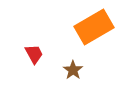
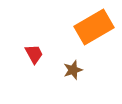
brown star: rotated 18 degrees clockwise
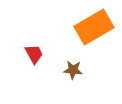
brown star: rotated 24 degrees clockwise
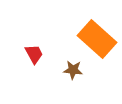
orange rectangle: moved 3 px right, 12 px down; rotated 72 degrees clockwise
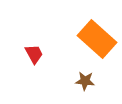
brown star: moved 12 px right, 11 px down
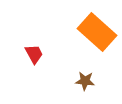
orange rectangle: moved 7 px up
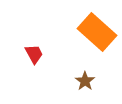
brown star: rotated 30 degrees clockwise
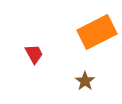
orange rectangle: rotated 69 degrees counterclockwise
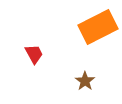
orange rectangle: moved 1 px right, 5 px up
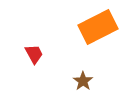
brown star: moved 2 px left
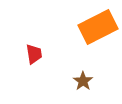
red trapezoid: rotated 20 degrees clockwise
